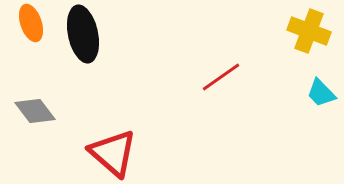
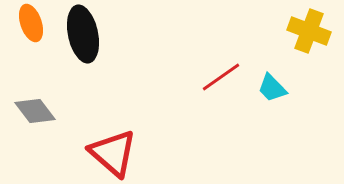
cyan trapezoid: moved 49 px left, 5 px up
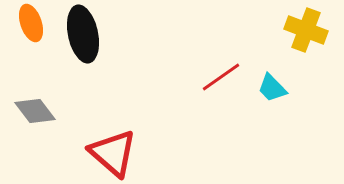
yellow cross: moved 3 px left, 1 px up
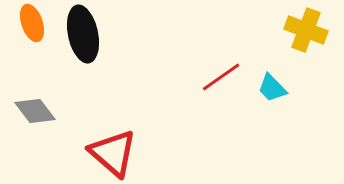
orange ellipse: moved 1 px right
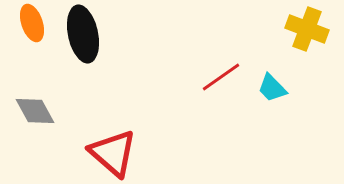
yellow cross: moved 1 px right, 1 px up
gray diamond: rotated 9 degrees clockwise
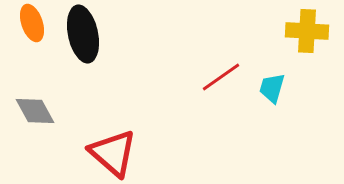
yellow cross: moved 2 px down; rotated 18 degrees counterclockwise
cyan trapezoid: rotated 60 degrees clockwise
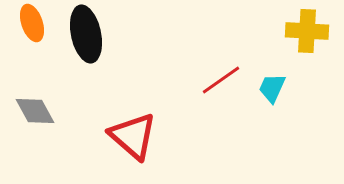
black ellipse: moved 3 px right
red line: moved 3 px down
cyan trapezoid: rotated 8 degrees clockwise
red triangle: moved 20 px right, 17 px up
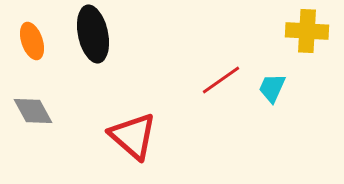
orange ellipse: moved 18 px down
black ellipse: moved 7 px right
gray diamond: moved 2 px left
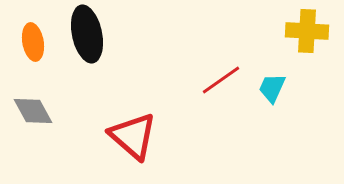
black ellipse: moved 6 px left
orange ellipse: moved 1 px right, 1 px down; rotated 9 degrees clockwise
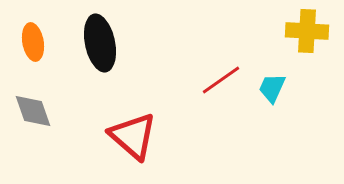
black ellipse: moved 13 px right, 9 px down
gray diamond: rotated 9 degrees clockwise
